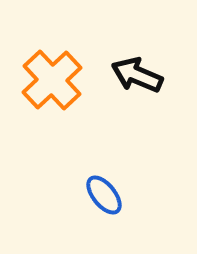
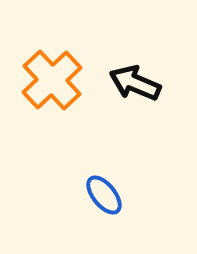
black arrow: moved 2 px left, 8 px down
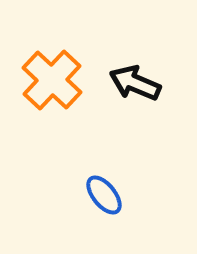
orange cross: rotated 4 degrees counterclockwise
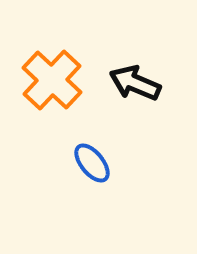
blue ellipse: moved 12 px left, 32 px up
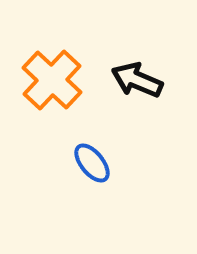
black arrow: moved 2 px right, 3 px up
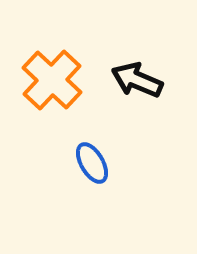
blue ellipse: rotated 9 degrees clockwise
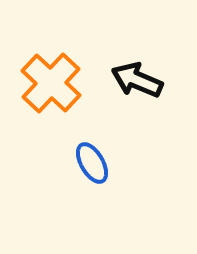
orange cross: moved 1 px left, 3 px down
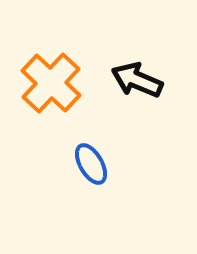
blue ellipse: moved 1 px left, 1 px down
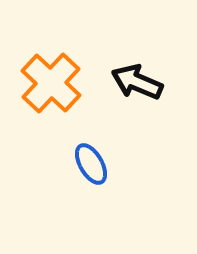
black arrow: moved 2 px down
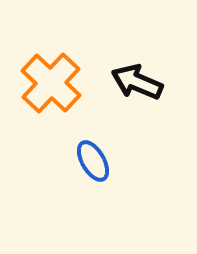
blue ellipse: moved 2 px right, 3 px up
